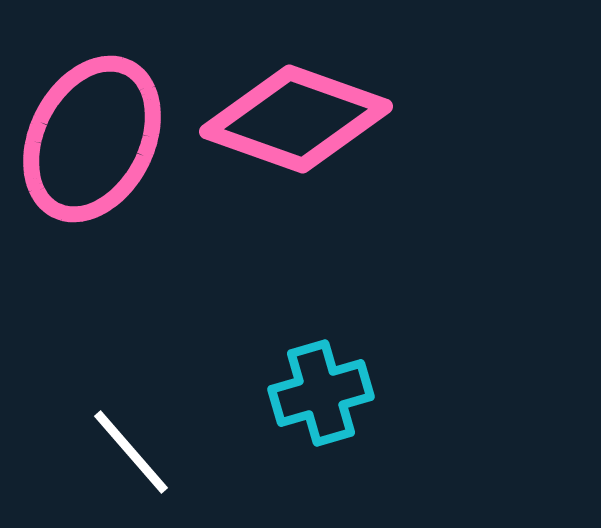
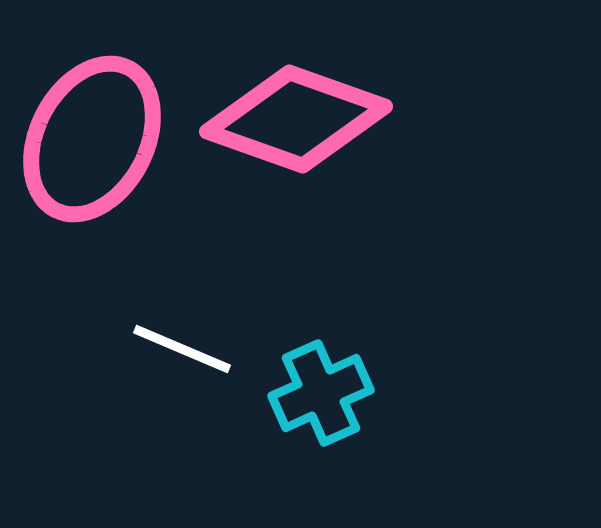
cyan cross: rotated 8 degrees counterclockwise
white line: moved 51 px right, 103 px up; rotated 26 degrees counterclockwise
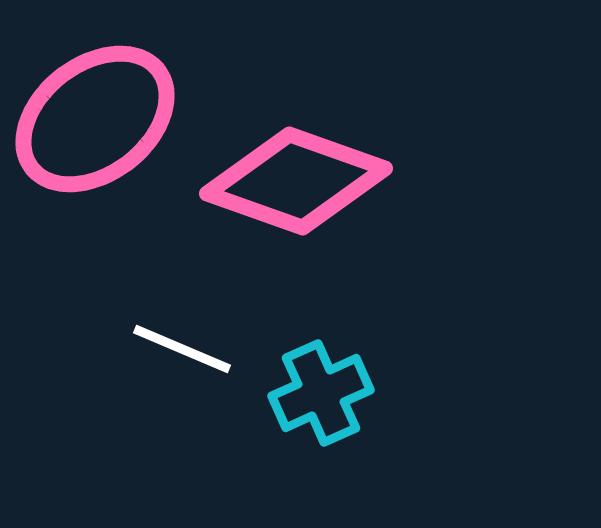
pink diamond: moved 62 px down
pink ellipse: moved 3 px right, 20 px up; rotated 25 degrees clockwise
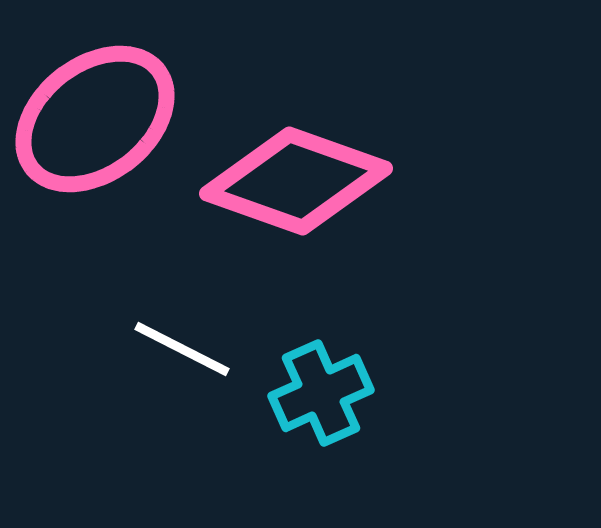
white line: rotated 4 degrees clockwise
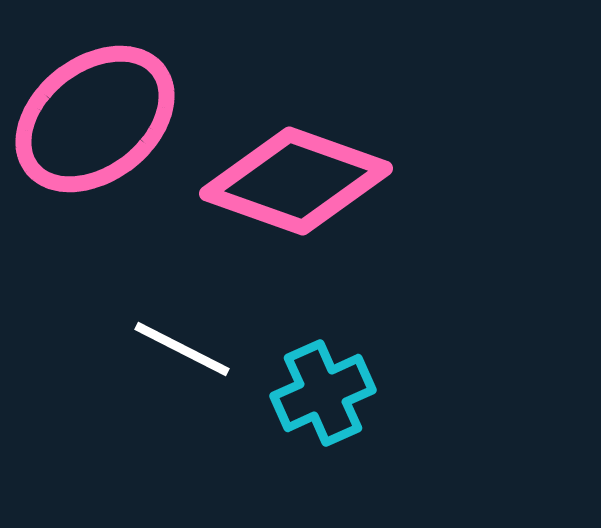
cyan cross: moved 2 px right
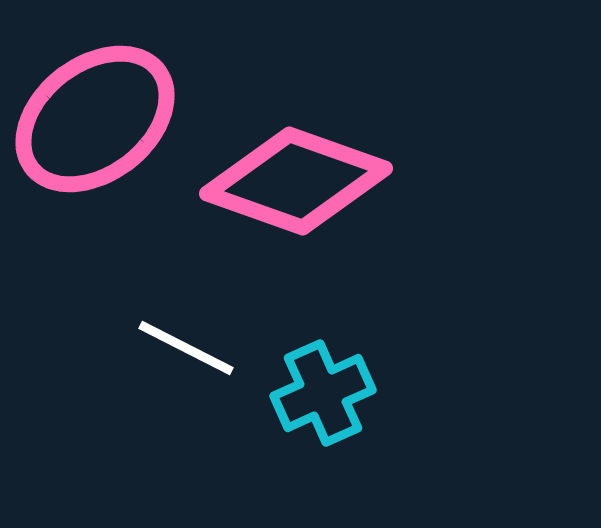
white line: moved 4 px right, 1 px up
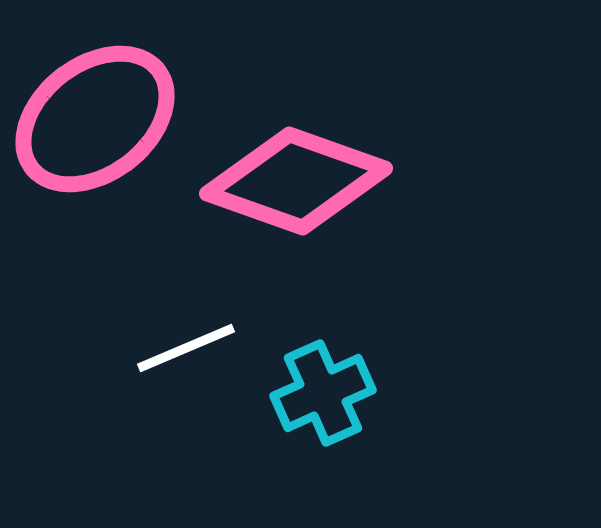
white line: rotated 50 degrees counterclockwise
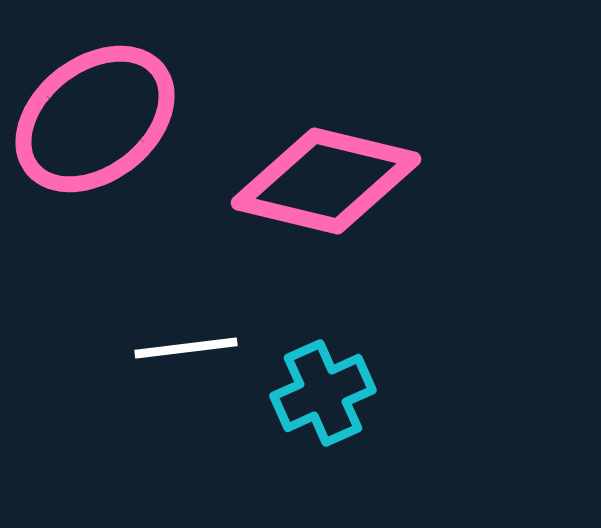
pink diamond: moved 30 px right; rotated 6 degrees counterclockwise
white line: rotated 16 degrees clockwise
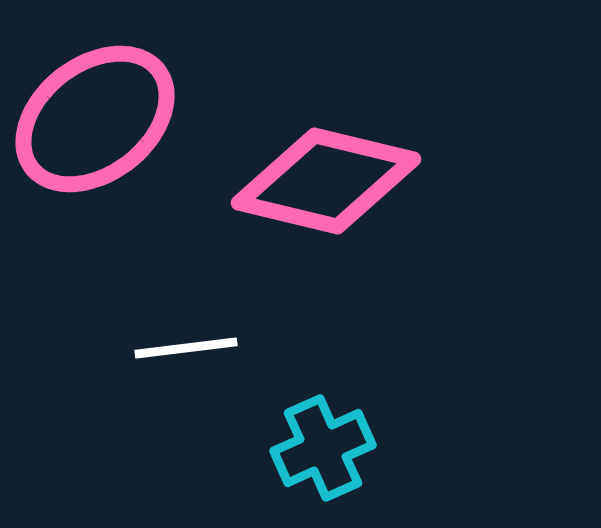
cyan cross: moved 55 px down
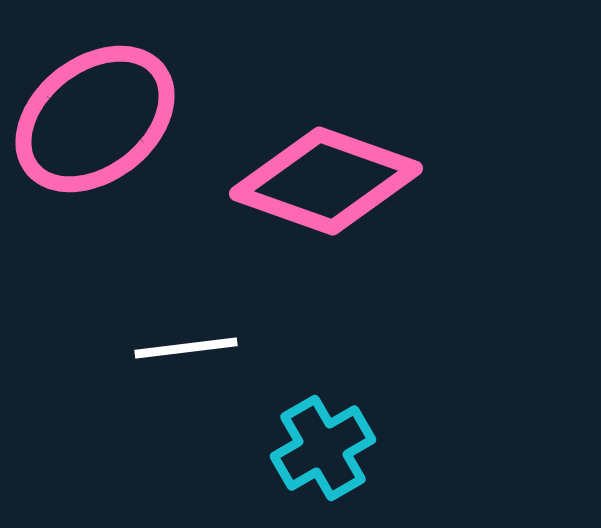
pink diamond: rotated 6 degrees clockwise
cyan cross: rotated 6 degrees counterclockwise
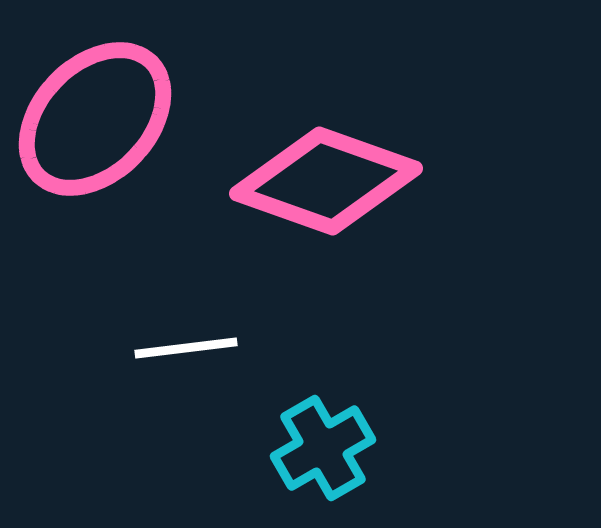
pink ellipse: rotated 8 degrees counterclockwise
